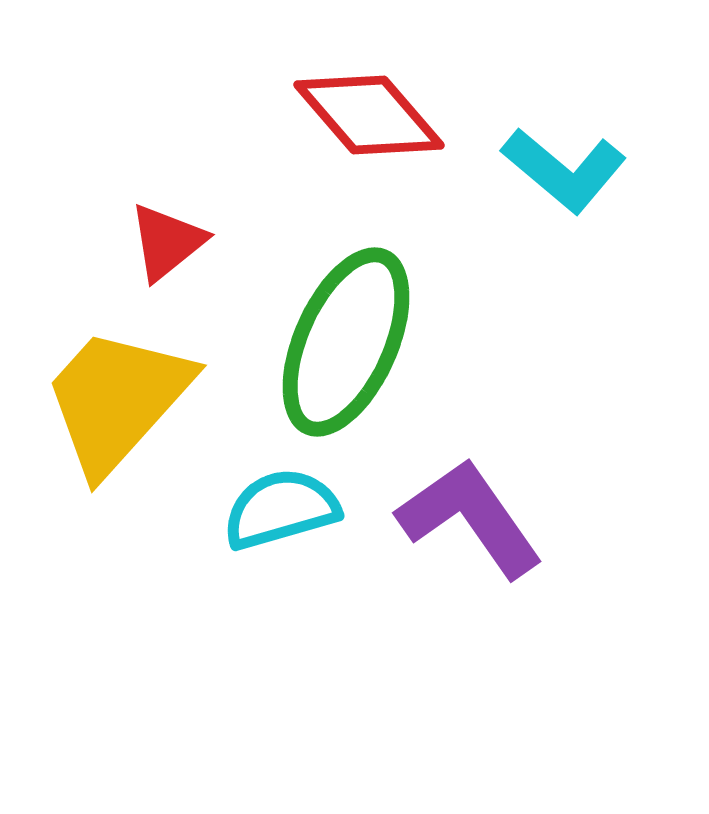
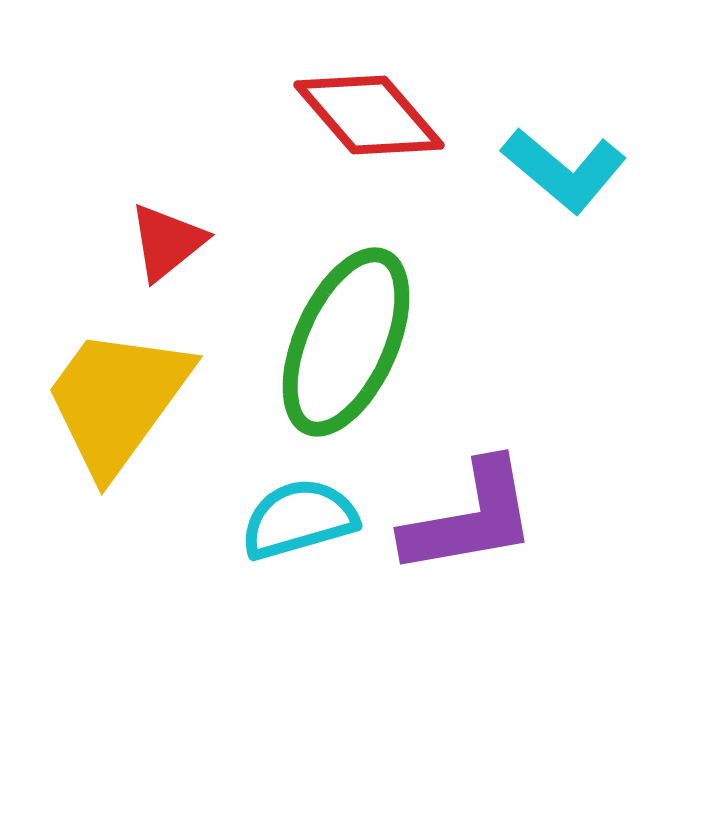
yellow trapezoid: rotated 6 degrees counterclockwise
cyan semicircle: moved 18 px right, 10 px down
purple L-shape: rotated 115 degrees clockwise
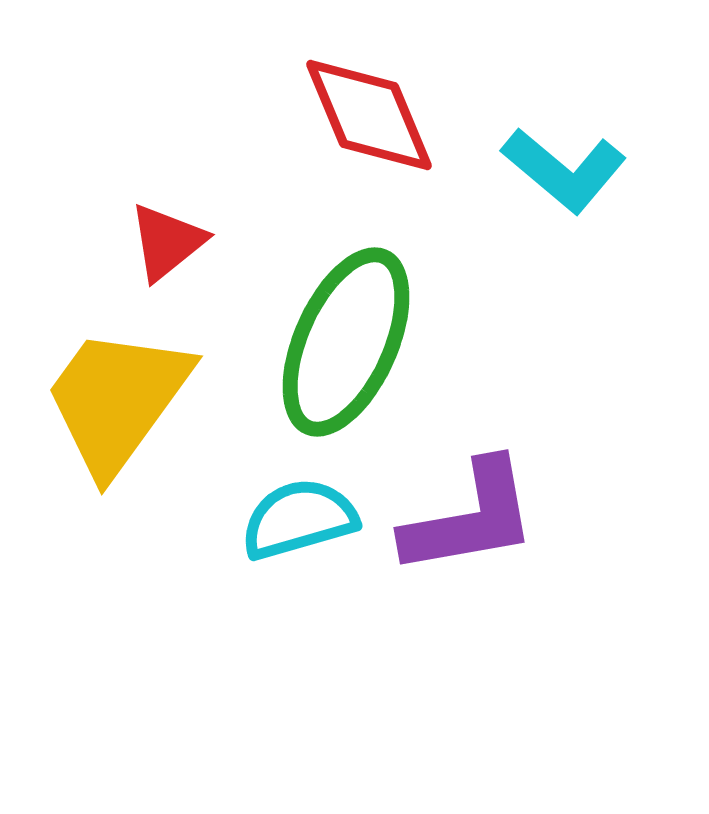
red diamond: rotated 18 degrees clockwise
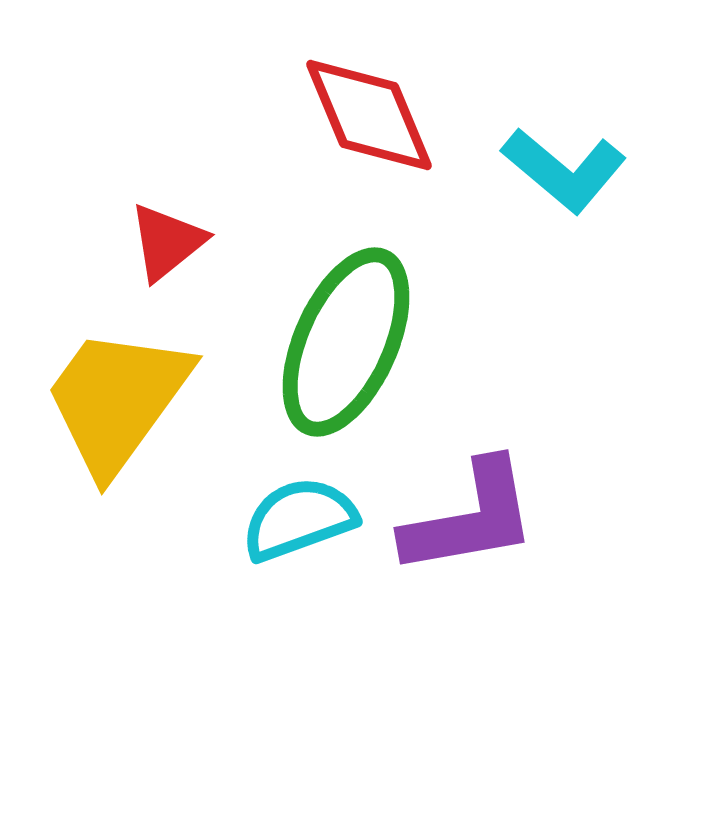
cyan semicircle: rotated 4 degrees counterclockwise
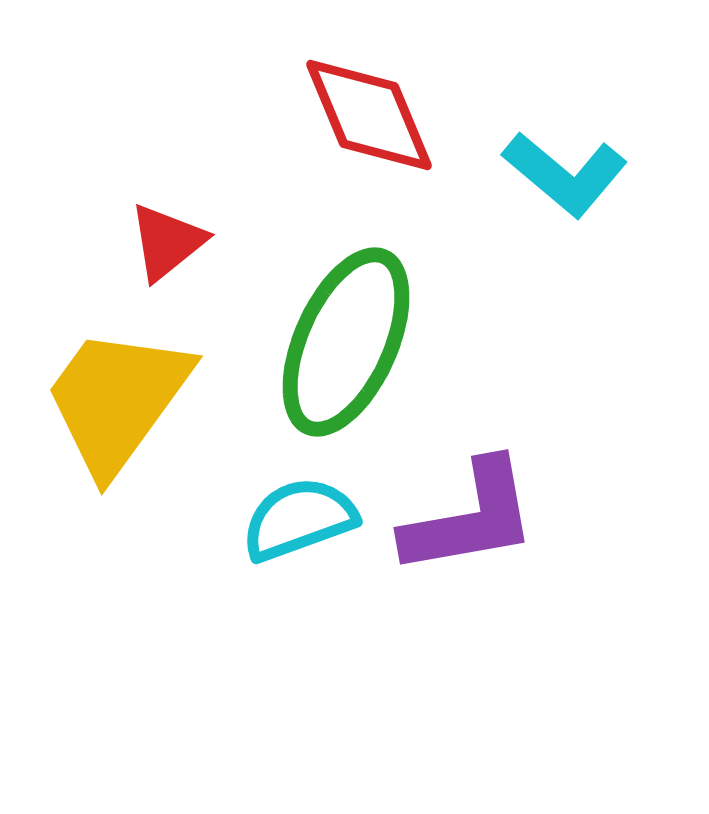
cyan L-shape: moved 1 px right, 4 px down
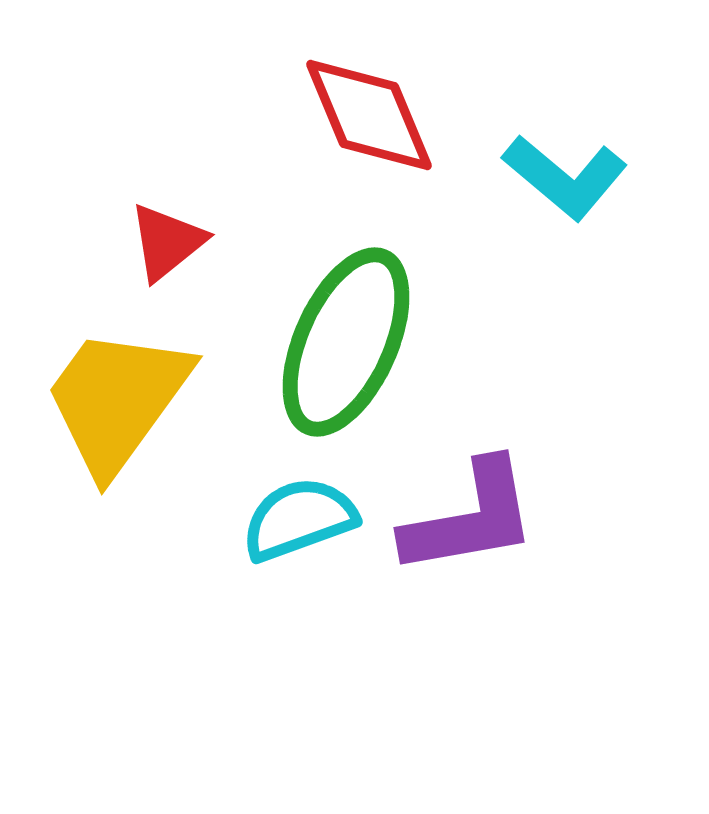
cyan L-shape: moved 3 px down
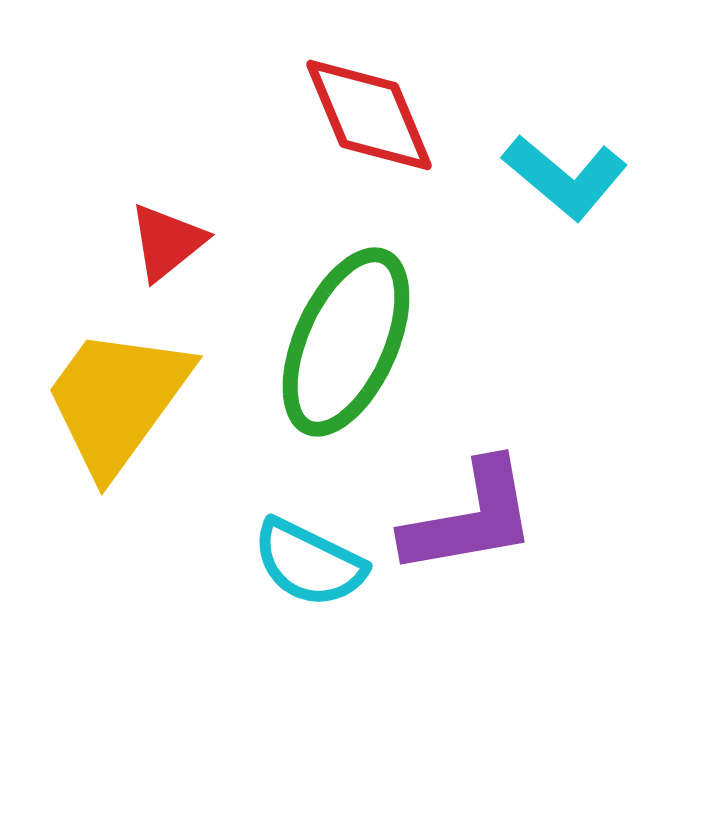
cyan semicircle: moved 10 px right, 44 px down; rotated 134 degrees counterclockwise
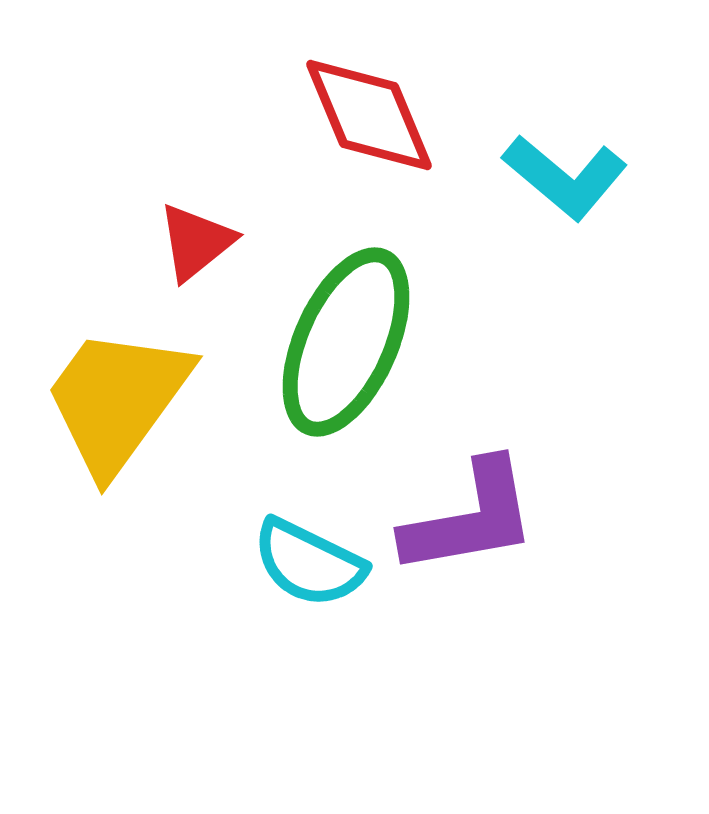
red triangle: moved 29 px right
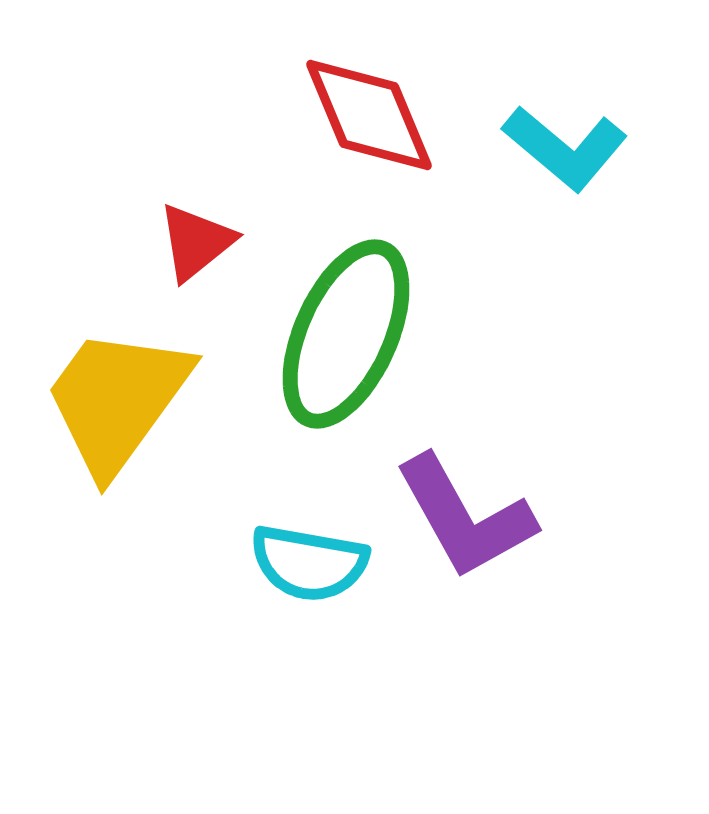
cyan L-shape: moved 29 px up
green ellipse: moved 8 px up
purple L-shape: moved 5 px left, 1 px up; rotated 71 degrees clockwise
cyan semicircle: rotated 16 degrees counterclockwise
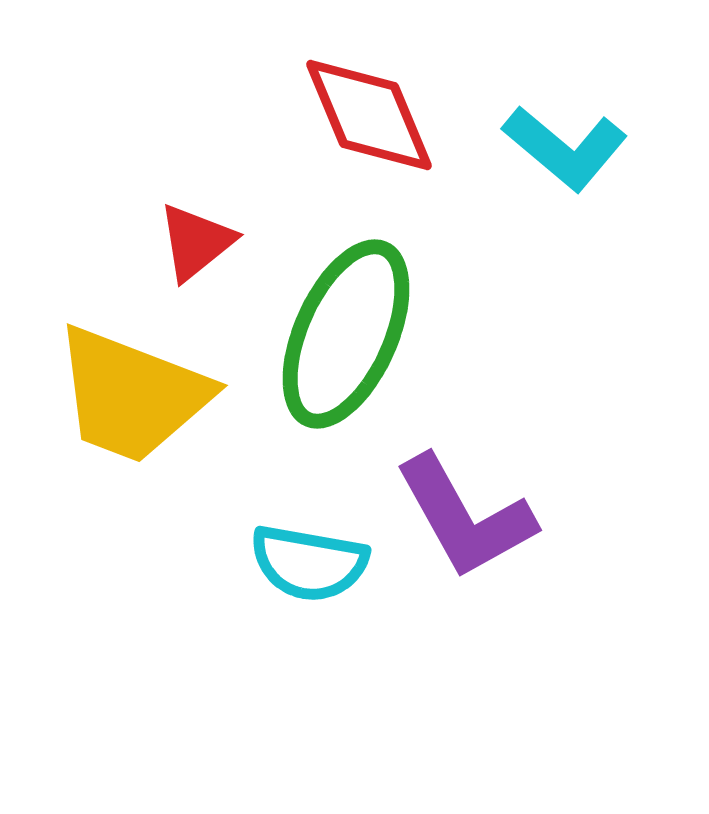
yellow trapezoid: moved 15 px right, 5 px up; rotated 105 degrees counterclockwise
